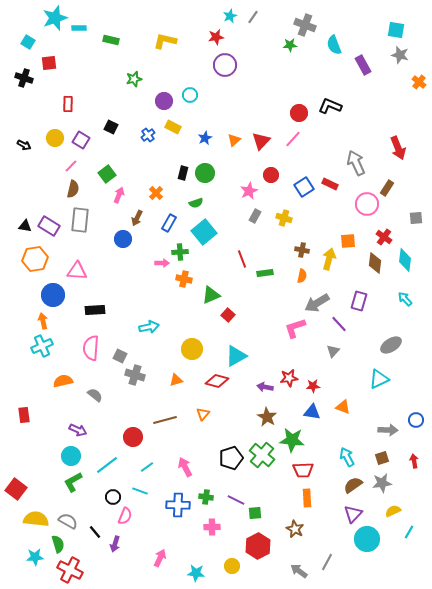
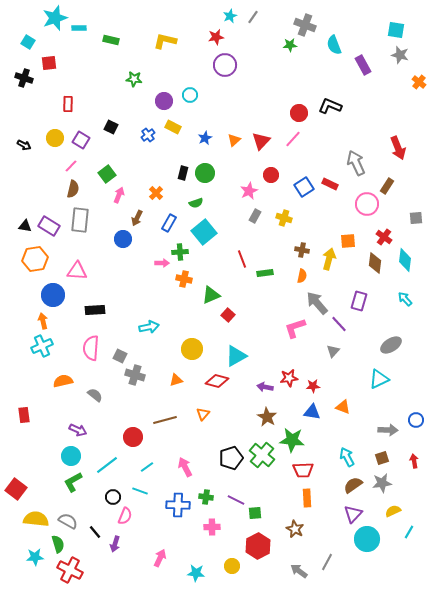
green star at (134, 79): rotated 21 degrees clockwise
brown rectangle at (387, 188): moved 2 px up
gray arrow at (317, 303): rotated 80 degrees clockwise
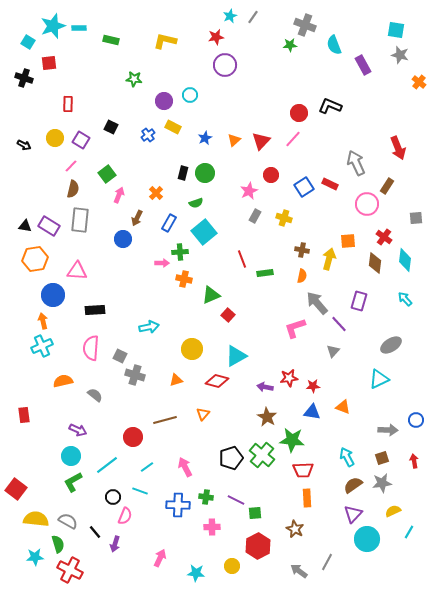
cyan star at (55, 18): moved 2 px left, 8 px down
